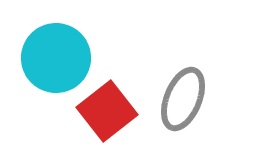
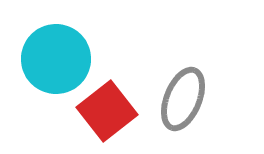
cyan circle: moved 1 px down
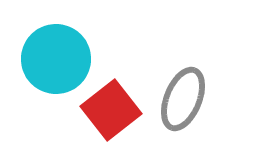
red square: moved 4 px right, 1 px up
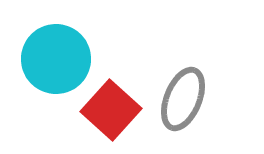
red square: rotated 10 degrees counterclockwise
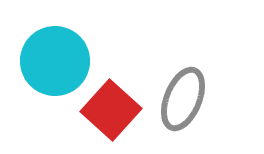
cyan circle: moved 1 px left, 2 px down
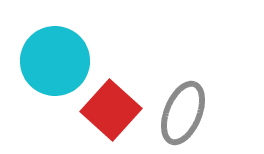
gray ellipse: moved 14 px down
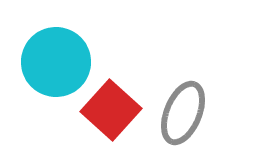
cyan circle: moved 1 px right, 1 px down
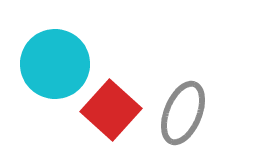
cyan circle: moved 1 px left, 2 px down
